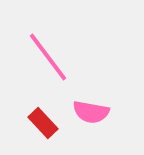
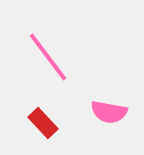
pink semicircle: moved 18 px right
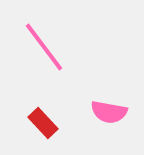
pink line: moved 4 px left, 10 px up
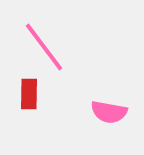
red rectangle: moved 14 px left, 29 px up; rotated 44 degrees clockwise
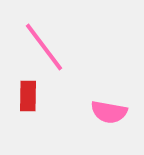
red rectangle: moved 1 px left, 2 px down
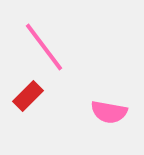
red rectangle: rotated 44 degrees clockwise
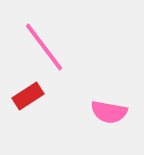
red rectangle: rotated 12 degrees clockwise
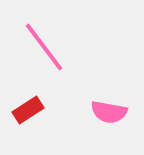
red rectangle: moved 14 px down
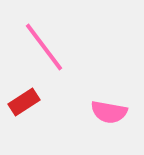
red rectangle: moved 4 px left, 8 px up
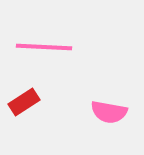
pink line: rotated 50 degrees counterclockwise
